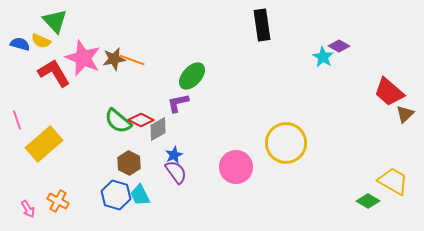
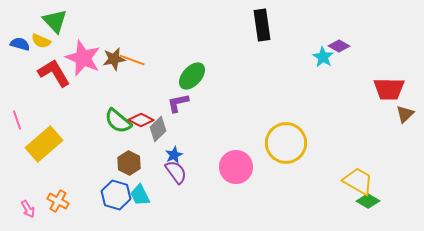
red trapezoid: moved 3 px up; rotated 40 degrees counterclockwise
gray diamond: rotated 15 degrees counterclockwise
yellow trapezoid: moved 35 px left
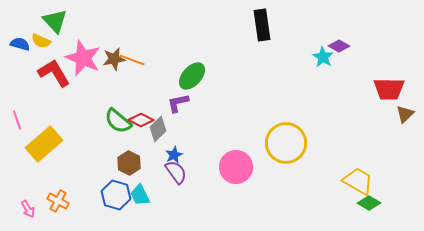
green diamond: moved 1 px right, 2 px down
